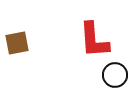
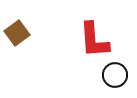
brown square: moved 10 px up; rotated 25 degrees counterclockwise
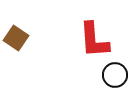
brown square: moved 1 px left, 5 px down; rotated 20 degrees counterclockwise
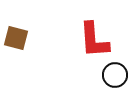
brown square: rotated 20 degrees counterclockwise
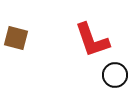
red L-shape: moved 2 px left; rotated 15 degrees counterclockwise
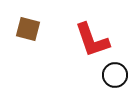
brown square: moved 12 px right, 9 px up
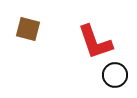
red L-shape: moved 3 px right, 2 px down
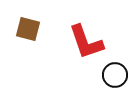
red L-shape: moved 9 px left
